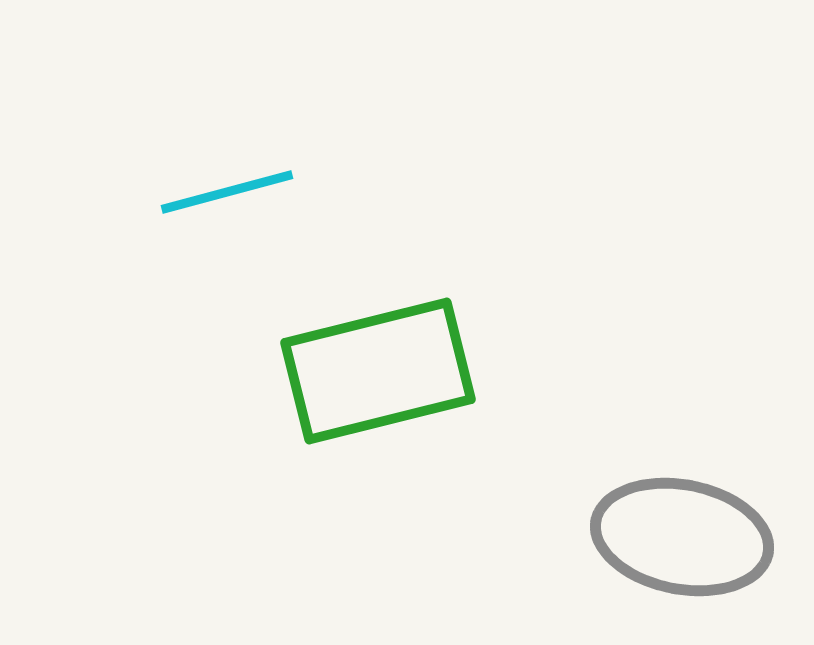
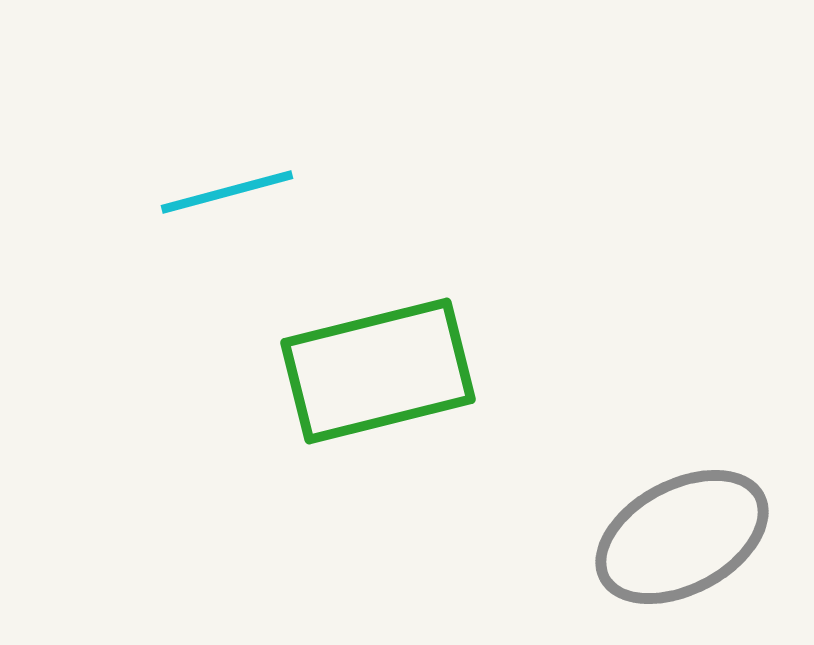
gray ellipse: rotated 39 degrees counterclockwise
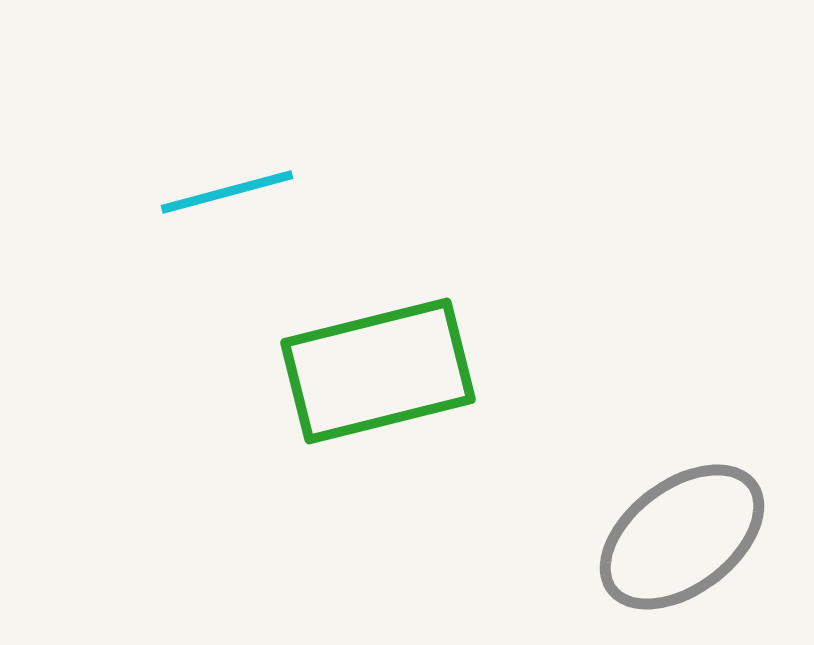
gray ellipse: rotated 9 degrees counterclockwise
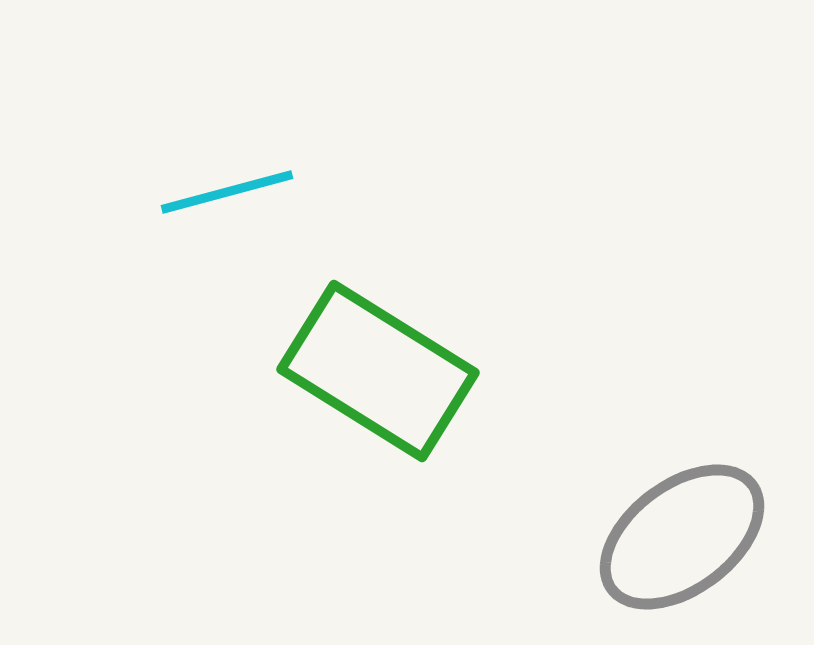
green rectangle: rotated 46 degrees clockwise
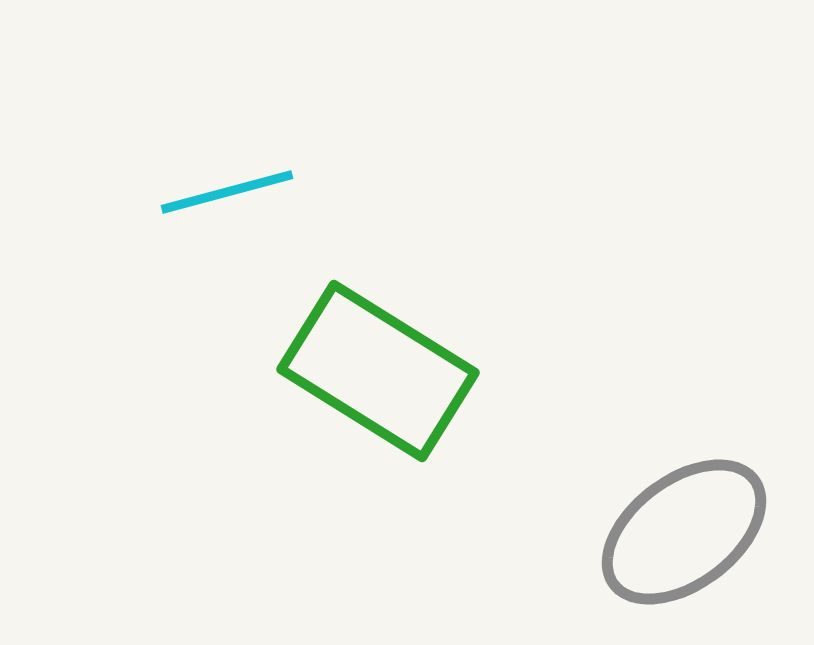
gray ellipse: moved 2 px right, 5 px up
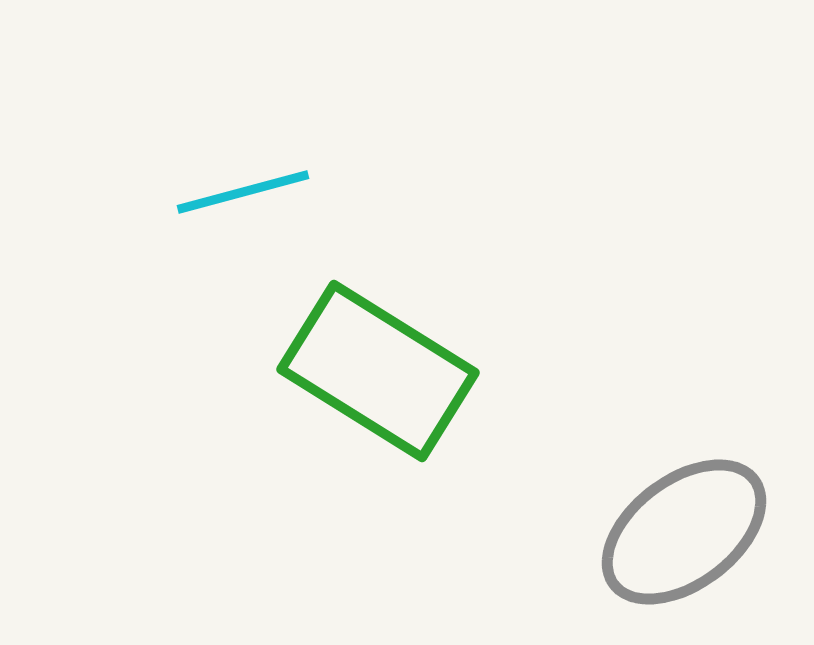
cyan line: moved 16 px right
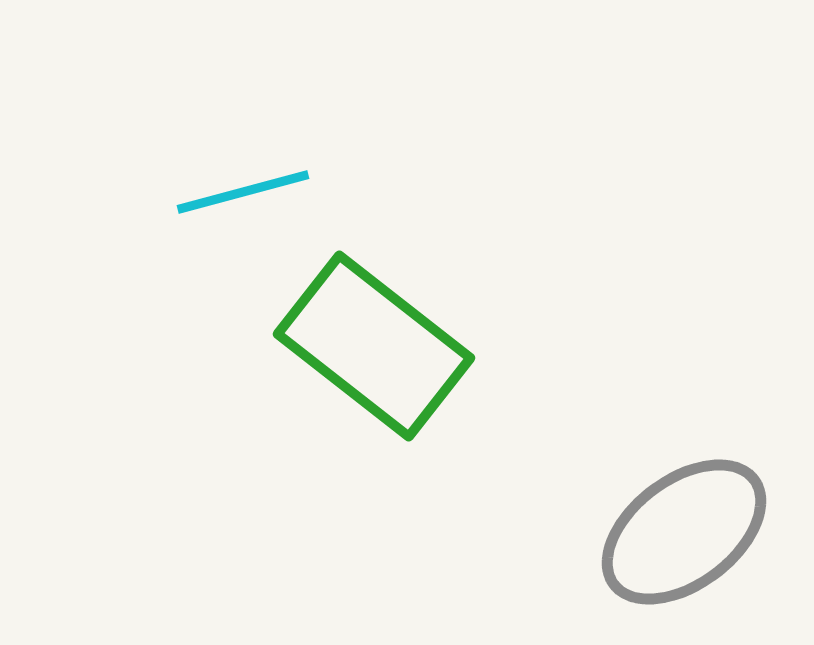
green rectangle: moved 4 px left, 25 px up; rotated 6 degrees clockwise
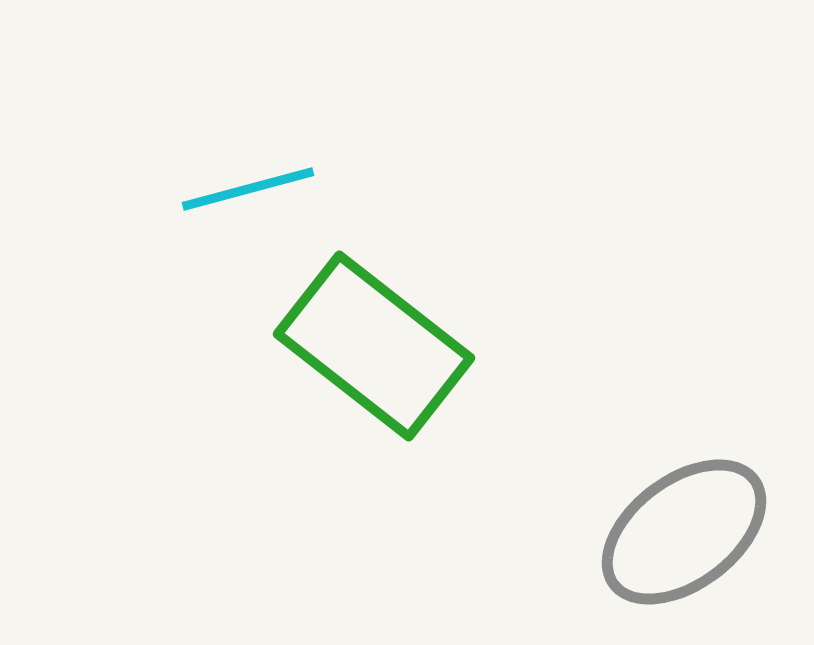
cyan line: moved 5 px right, 3 px up
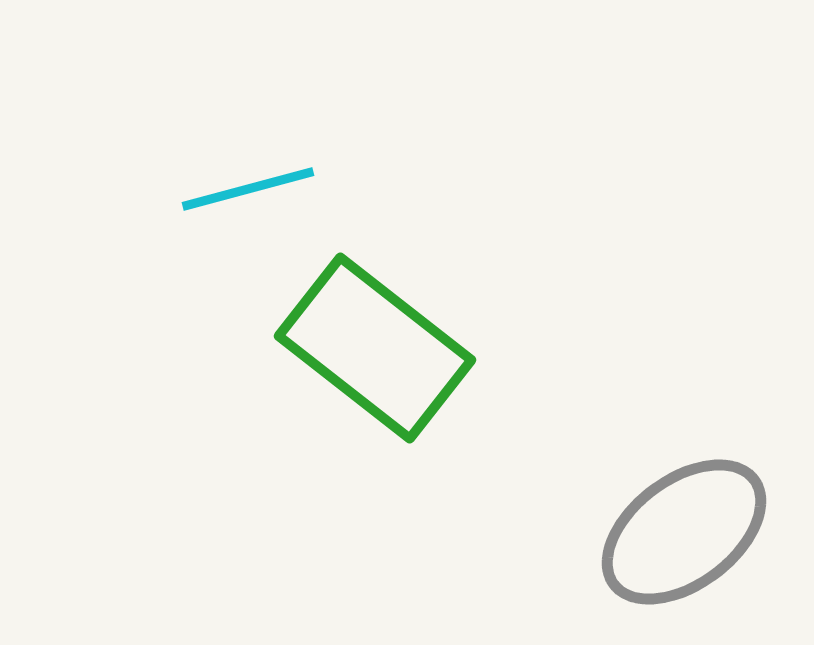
green rectangle: moved 1 px right, 2 px down
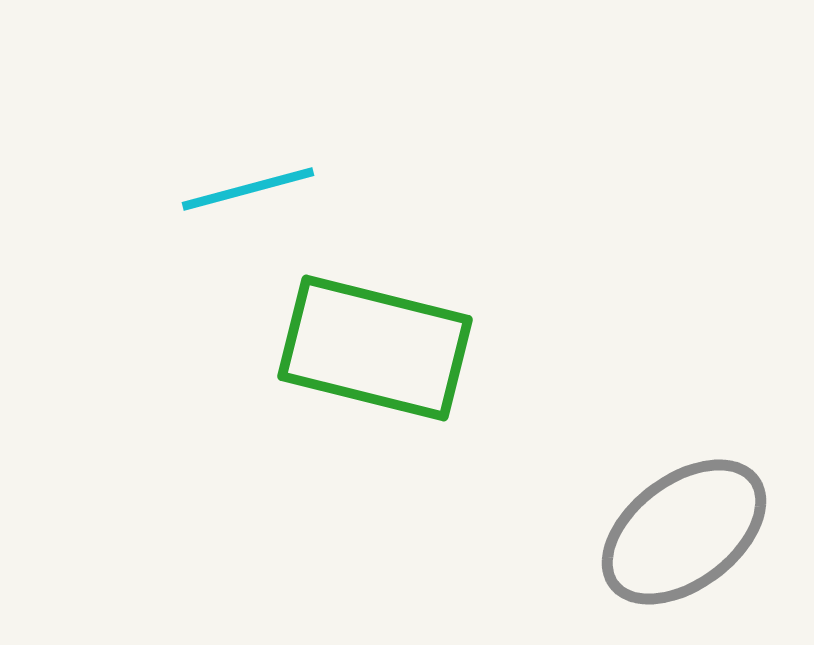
green rectangle: rotated 24 degrees counterclockwise
